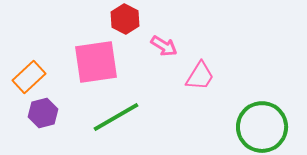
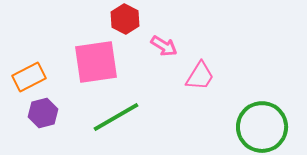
orange rectangle: rotated 16 degrees clockwise
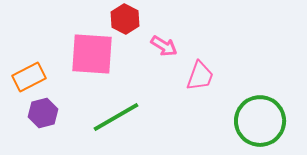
pink square: moved 4 px left, 8 px up; rotated 12 degrees clockwise
pink trapezoid: rotated 12 degrees counterclockwise
green circle: moved 2 px left, 6 px up
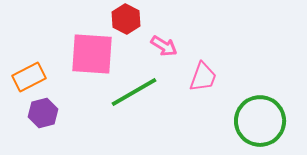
red hexagon: moved 1 px right
pink trapezoid: moved 3 px right, 1 px down
green line: moved 18 px right, 25 px up
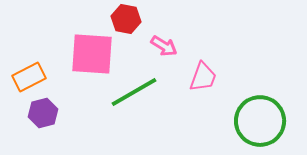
red hexagon: rotated 16 degrees counterclockwise
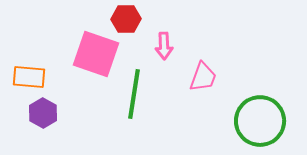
red hexagon: rotated 12 degrees counterclockwise
pink arrow: rotated 56 degrees clockwise
pink square: moved 4 px right; rotated 15 degrees clockwise
orange rectangle: rotated 32 degrees clockwise
green line: moved 2 px down; rotated 51 degrees counterclockwise
purple hexagon: rotated 16 degrees counterclockwise
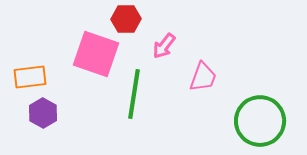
pink arrow: rotated 40 degrees clockwise
orange rectangle: moved 1 px right; rotated 12 degrees counterclockwise
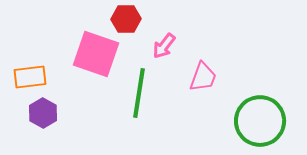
green line: moved 5 px right, 1 px up
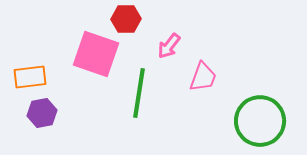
pink arrow: moved 5 px right
purple hexagon: moved 1 px left; rotated 20 degrees clockwise
